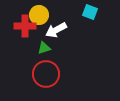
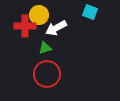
white arrow: moved 2 px up
green triangle: moved 1 px right
red circle: moved 1 px right
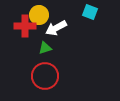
red circle: moved 2 px left, 2 px down
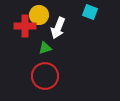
white arrow: moved 2 px right; rotated 40 degrees counterclockwise
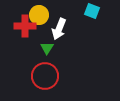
cyan square: moved 2 px right, 1 px up
white arrow: moved 1 px right, 1 px down
green triangle: moved 2 px right; rotated 40 degrees counterclockwise
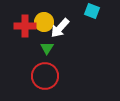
yellow circle: moved 5 px right, 7 px down
white arrow: moved 1 px right, 1 px up; rotated 20 degrees clockwise
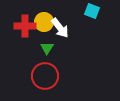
white arrow: rotated 80 degrees counterclockwise
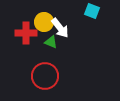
red cross: moved 1 px right, 7 px down
green triangle: moved 4 px right, 6 px up; rotated 40 degrees counterclockwise
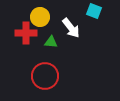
cyan square: moved 2 px right
yellow circle: moved 4 px left, 5 px up
white arrow: moved 11 px right
green triangle: rotated 16 degrees counterclockwise
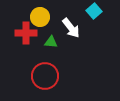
cyan square: rotated 28 degrees clockwise
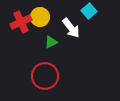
cyan square: moved 5 px left
red cross: moved 5 px left, 11 px up; rotated 25 degrees counterclockwise
green triangle: rotated 32 degrees counterclockwise
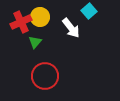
green triangle: moved 16 px left; rotated 24 degrees counterclockwise
